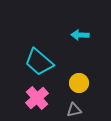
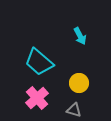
cyan arrow: moved 1 px down; rotated 120 degrees counterclockwise
gray triangle: rotated 28 degrees clockwise
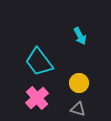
cyan trapezoid: rotated 12 degrees clockwise
gray triangle: moved 4 px right, 1 px up
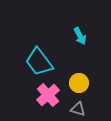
pink cross: moved 11 px right, 3 px up
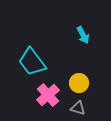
cyan arrow: moved 3 px right, 1 px up
cyan trapezoid: moved 7 px left
gray triangle: moved 1 px up
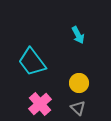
cyan arrow: moved 5 px left
pink cross: moved 8 px left, 9 px down
gray triangle: rotated 28 degrees clockwise
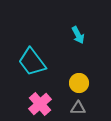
gray triangle: rotated 42 degrees counterclockwise
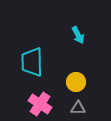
cyan trapezoid: rotated 36 degrees clockwise
yellow circle: moved 3 px left, 1 px up
pink cross: rotated 15 degrees counterclockwise
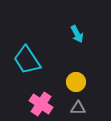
cyan arrow: moved 1 px left, 1 px up
cyan trapezoid: moved 5 px left, 2 px up; rotated 32 degrees counterclockwise
pink cross: moved 1 px right
